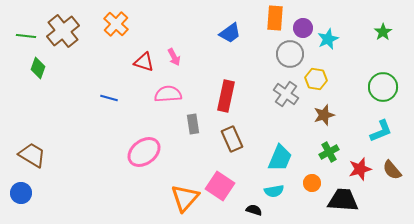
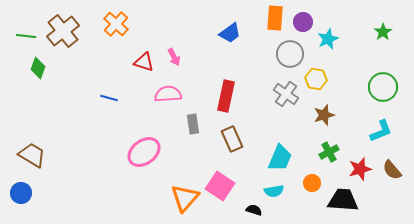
purple circle: moved 6 px up
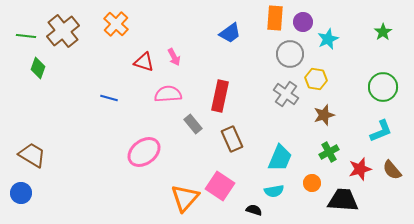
red rectangle: moved 6 px left
gray rectangle: rotated 30 degrees counterclockwise
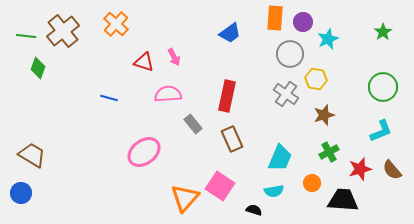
red rectangle: moved 7 px right
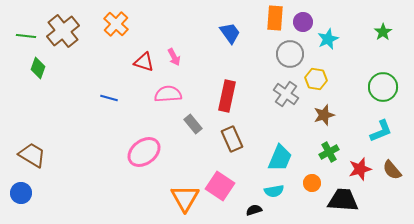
blue trapezoid: rotated 90 degrees counterclockwise
orange triangle: rotated 12 degrees counterclockwise
black semicircle: rotated 35 degrees counterclockwise
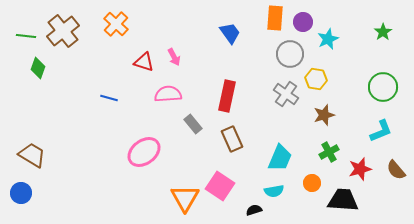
brown semicircle: moved 4 px right
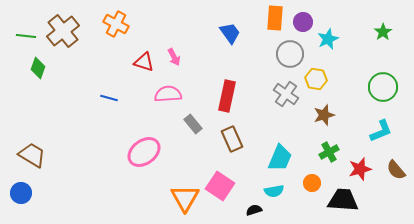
orange cross: rotated 15 degrees counterclockwise
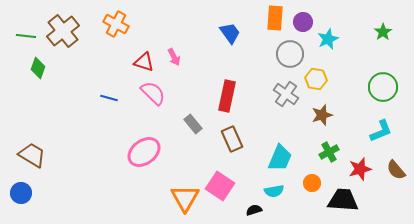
pink semicircle: moved 15 px left, 1 px up; rotated 48 degrees clockwise
brown star: moved 2 px left
